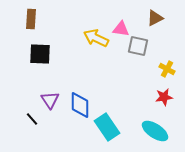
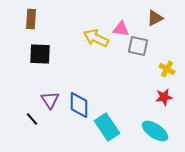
blue diamond: moved 1 px left
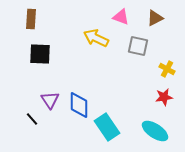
pink triangle: moved 12 px up; rotated 12 degrees clockwise
